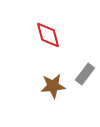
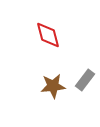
gray rectangle: moved 6 px down
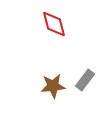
red diamond: moved 6 px right, 11 px up
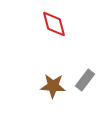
brown star: rotated 10 degrees clockwise
